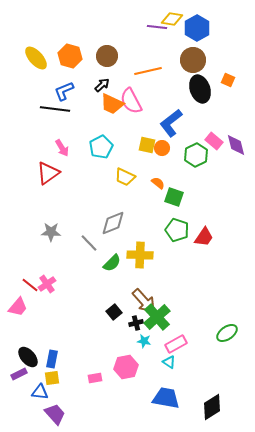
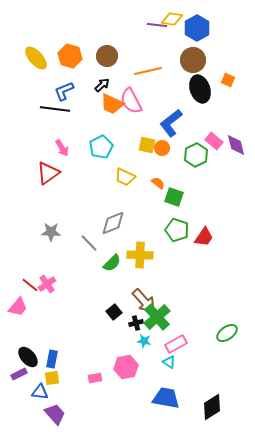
purple line at (157, 27): moved 2 px up
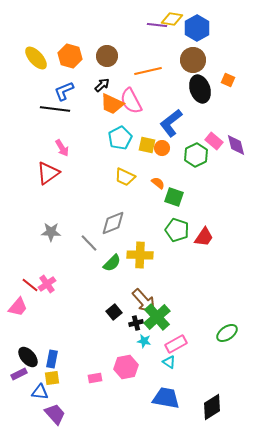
cyan pentagon at (101, 147): moved 19 px right, 9 px up
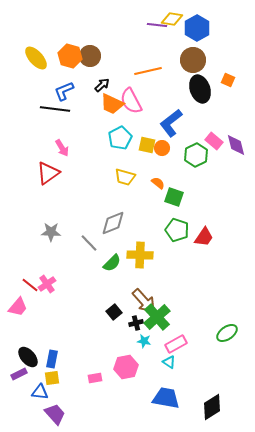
brown circle at (107, 56): moved 17 px left
yellow trapezoid at (125, 177): rotated 10 degrees counterclockwise
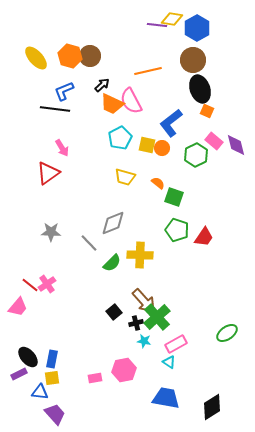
orange square at (228, 80): moved 21 px left, 31 px down
pink hexagon at (126, 367): moved 2 px left, 3 px down
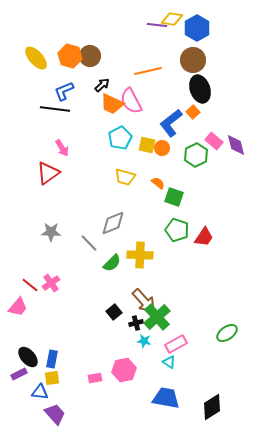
orange square at (207, 111): moved 14 px left, 1 px down; rotated 24 degrees clockwise
pink cross at (47, 284): moved 4 px right, 1 px up
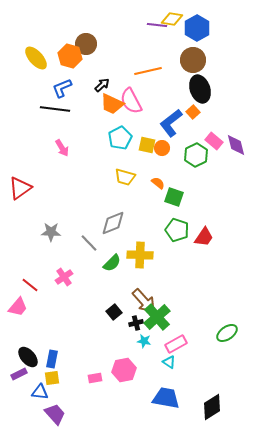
brown circle at (90, 56): moved 4 px left, 12 px up
blue L-shape at (64, 91): moved 2 px left, 3 px up
red triangle at (48, 173): moved 28 px left, 15 px down
pink cross at (51, 283): moved 13 px right, 6 px up
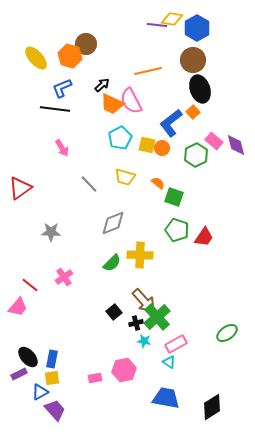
gray line at (89, 243): moved 59 px up
blue triangle at (40, 392): rotated 36 degrees counterclockwise
purple trapezoid at (55, 414): moved 4 px up
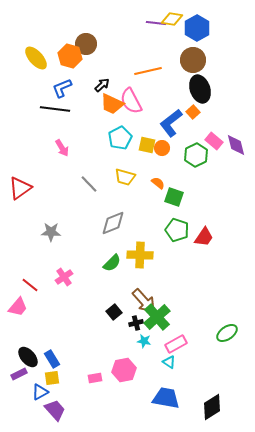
purple line at (157, 25): moved 1 px left, 2 px up
blue rectangle at (52, 359): rotated 42 degrees counterclockwise
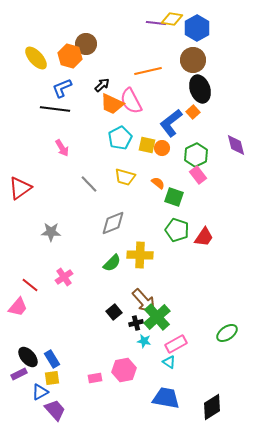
pink rectangle at (214, 141): moved 16 px left, 34 px down; rotated 12 degrees clockwise
